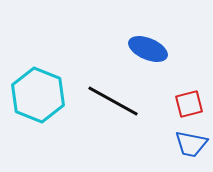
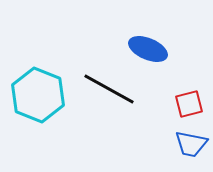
black line: moved 4 px left, 12 px up
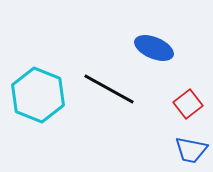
blue ellipse: moved 6 px right, 1 px up
red square: moved 1 px left; rotated 24 degrees counterclockwise
blue trapezoid: moved 6 px down
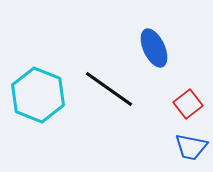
blue ellipse: rotated 42 degrees clockwise
black line: rotated 6 degrees clockwise
blue trapezoid: moved 3 px up
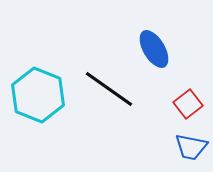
blue ellipse: moved 1 px down; rotated 6 degrees counterclockwise
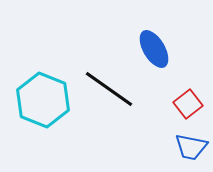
cyan hexagon: moved 5 px right, 5 px down
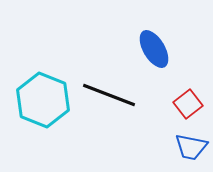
black line: moved 6 px down; rotated 14 degrees counterclockwise
